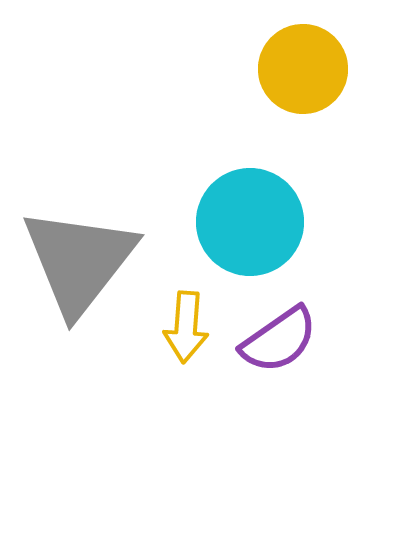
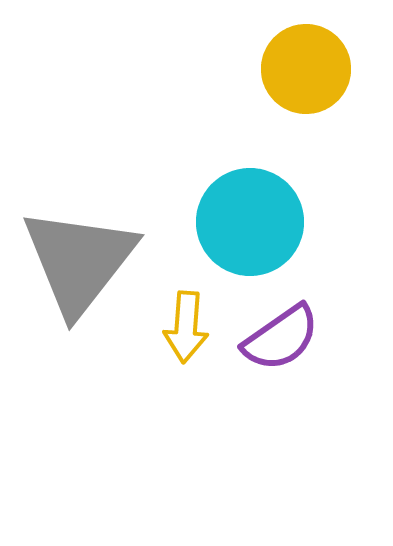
yellow circle: moved 3 px right
purple semicircle: moved 2 px right, 2 px up
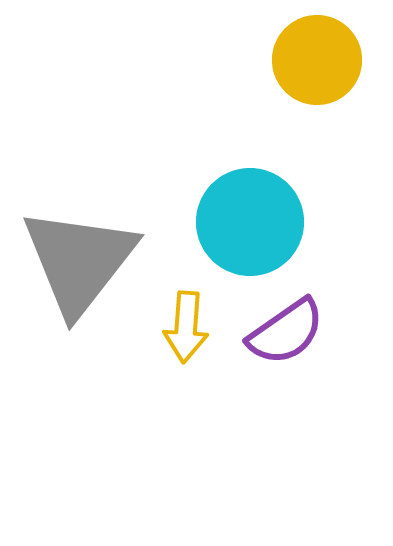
yellow circle: moved 11 px right, 9 px up
purple semicircle: moved 5 px right, 6 px up
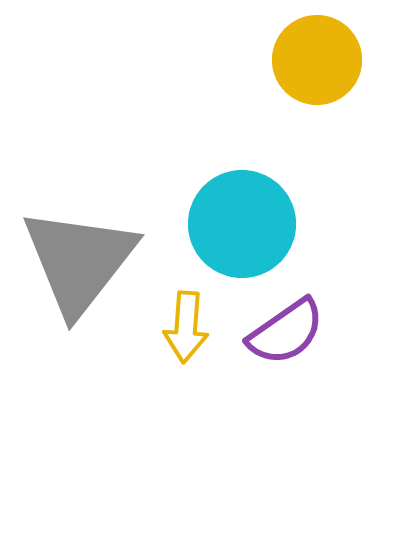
cyan circle: moved 8 px left, 2 px down
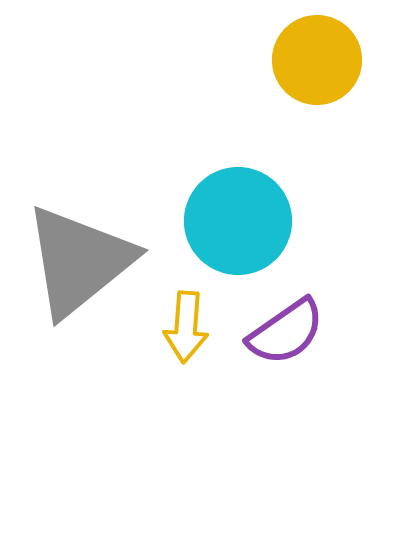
cyan circle: moved 4 px left, 3 px up
gray triangle: rotated 13 degrees clockwise
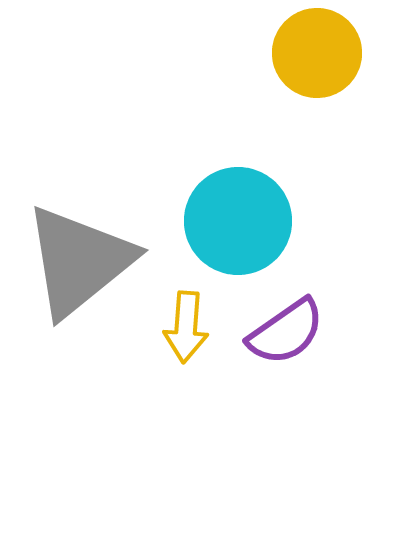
yellow circle: moved 7 px up
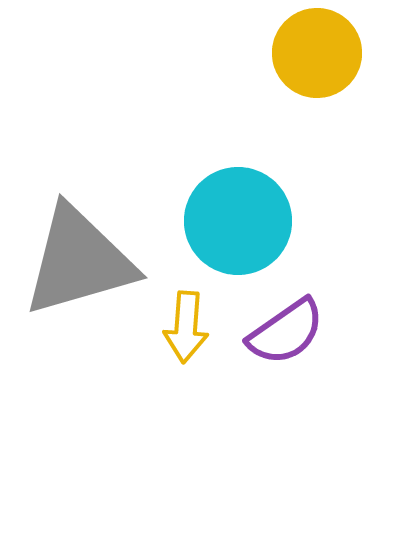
gray triangle: rotated 23 degrees clockwise
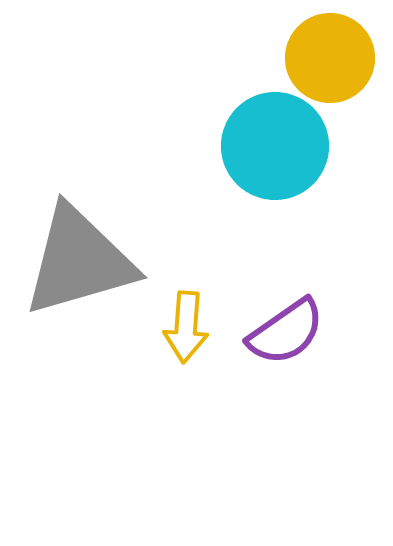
yellow circle: moved 13 px right, 5 px down
cyan circle: moved 37 px right, 75 px up
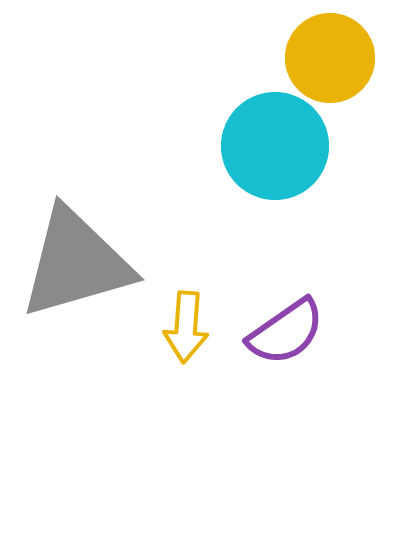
gray triangle: moved 3 px left, 2 px down
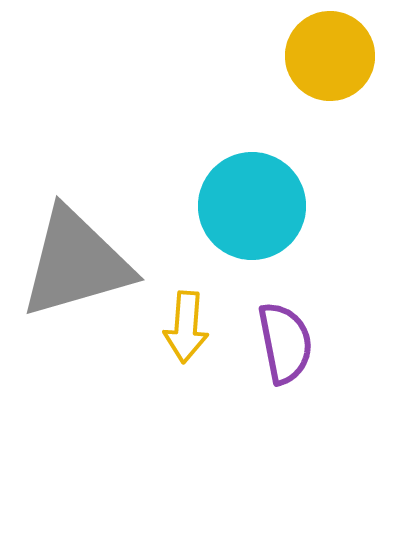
yellow circle: moved 2 px up
cyan circle: moved 23 px left, 60 px down
purple semicircle: moved 1 px left, 11 px down; rotated 66 degrees counterclockwise
